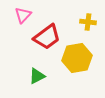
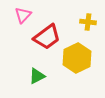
yellow hexagon: rotated 16 degrees counterclockwise
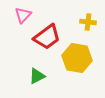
yellow hexagon: rotated 24 degrees counterclockwise
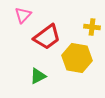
yellow cross: moved 4 px right, 5 px down
green triangle: moved 1 px right
